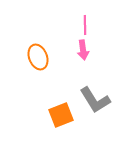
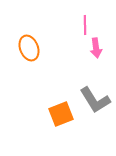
pink arrow: moved 13 px right, 2 px up
orange ellipse: moved 9 px left, 9 px up
orange square: moved 1 px up
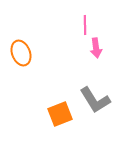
orange ellipse: moved 8 px left, 5 px down
orange square: moved 1 px left
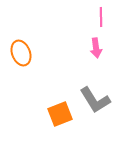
pink line: moved 16 px right, 8 px up
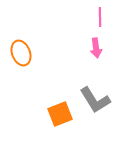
pink line: moved 1 px left
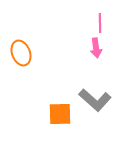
pink line: moved 6 px down
gray L-shape: rotated 16 degrees counterclockwise
orange square: rotated 20 degrees clockwise
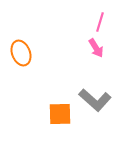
pink line: moved 1 px up; rotated 18 degrees clockwise
pink arrow: rotated 24 degrees counterclockwise
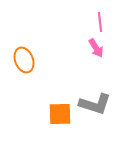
pink line: rotated 24 degrees counterclockwise
orange ellipse: moved 3 px right, 7 px down
gray L-shape: moved 4 px down; rotated 24 degrees counterclockwise
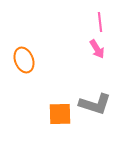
pink arrow: moved 1 px right, 1 px down
